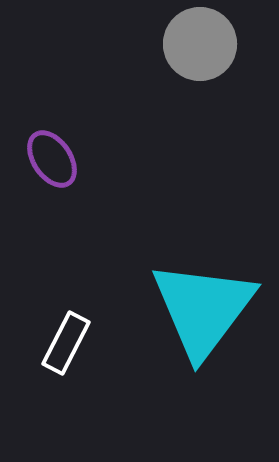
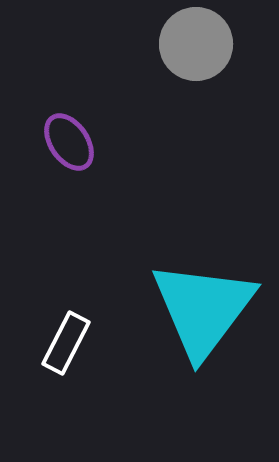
gray circle: moved 4 px left
purple ellipse: moved 17 px right, 17 px up
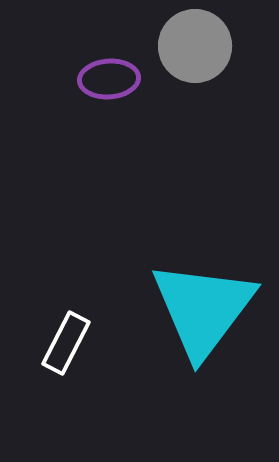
gray circle: moved 1 px left, 2 px down
purple ellipse: moved 40 px right, 63 px up; rotated 60 degrees counterclockwise
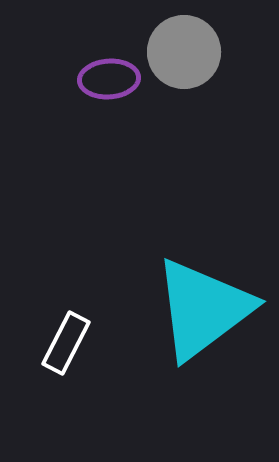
gray circle: moved 11 px left, 6 px down
cyan triangle: rotated 16 degrees clockwise
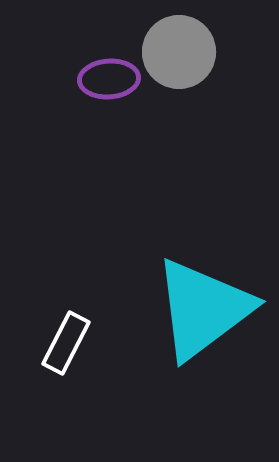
gray circle: moved 5 px left
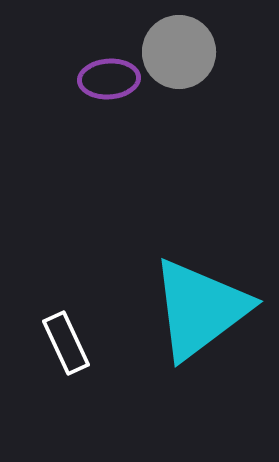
cyan triangle: moved 3 px left
white rectangle: rotated 52 degrees counterclockwise
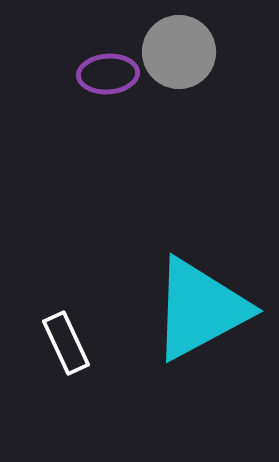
purple ellipse: moved 1 px left, 5 px up
cyan triangle: rotated 9 degrees clockwise
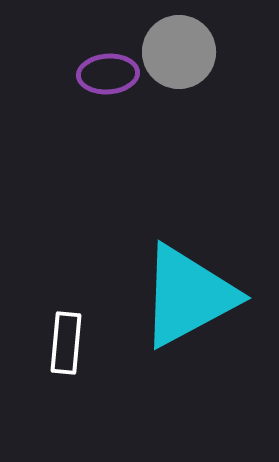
cyan triangle: moved 12 px left, 13 px up
white rectangle: rotated 30 degrees clockwise
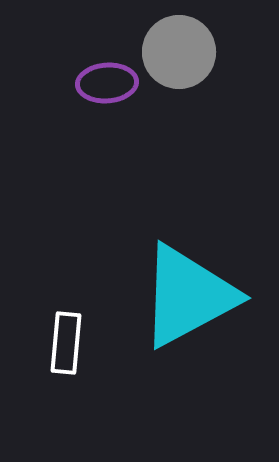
purple ellipse: moved 1 px left, 9 px down
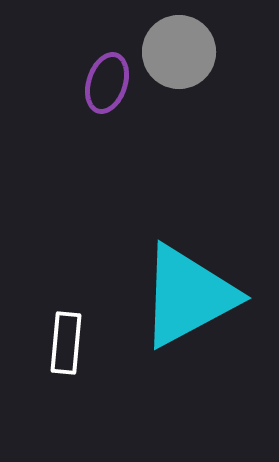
purple ellipse: rotated 68 degrees counterclockwise
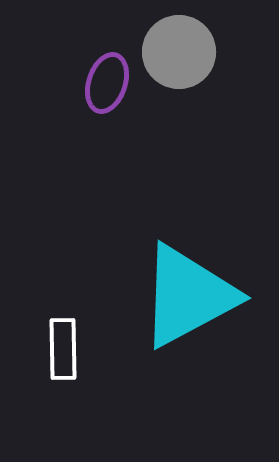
white rectangle: moved 3 px left, 6 px down; rotated 6 degrees counterclockwise
